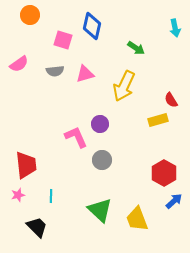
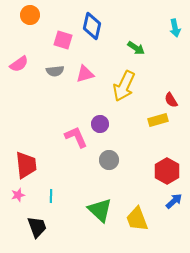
gray circle: moved 7 px right
red hexagon: moved 3 px right, 2 px up
black trapezoid: rotated 25 degrees clockwise
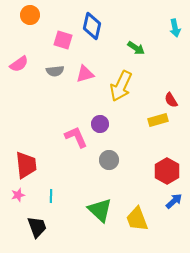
yellow arrow: moved 3 px left
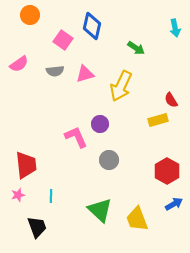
pink square: rotated 18 degrees clockwise
blue arrow: moved 3 px down; rotated 12 degrees clockwise
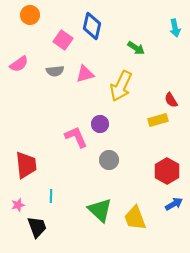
pink star: moved 10 px down
yellow trapezoid: moved 2 px left, 1 px up
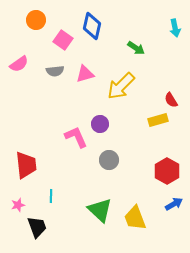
orange circle: moved 6 px right, 5 px down
yellow arrow: rotated 20 degrees clockwise
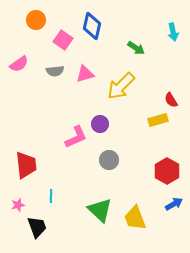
cyan arrow: moved 2 px left, 4 px down
pink L-shape: rotated 90 degrees clockwise
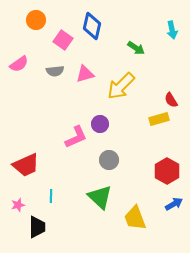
cyan arrow: moved 1 px left, 2 px up
yellow rectangle: moved 1 px right, 1 px up
red trapezoid: rotated 72 degrees clockwise
green triangle: moved 13 px up
black trapezoid: rotated 20 degrees clockwise
